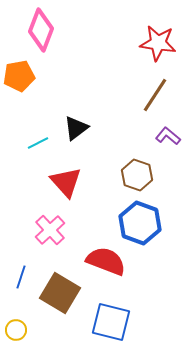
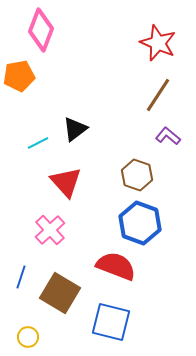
red star: rotated 15 degrees clockwise
brown line: moved 3 px right
black triangle: moved 1 px left, 1 px down
red semicircle: moved 10 px right, 5 px down
yellow circle: moved 12 px right, 7 px down
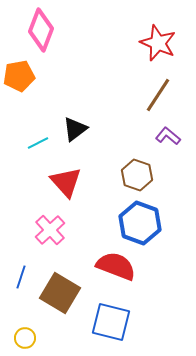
yellow circle: moved 3 px left, 1 px down
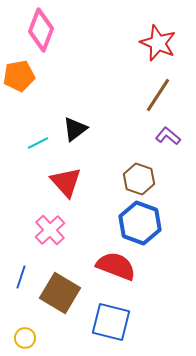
brown hexagon: moved 2 px right, 4 px down
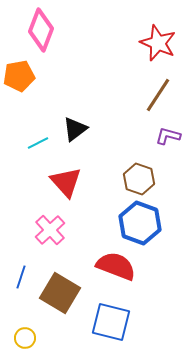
purple L-shape: rotated 25 degrees counterclockwise
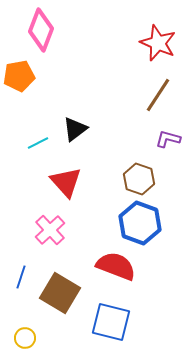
purple L-shape: moved 3 px down
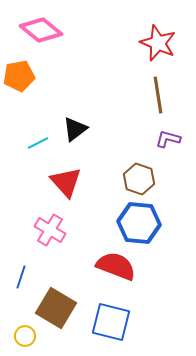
pink diamond: rotated 72 degrees counterclockwise
brown line: rotated 42 degrees counterclockwise
blue hexagon: moved 1 px left; rotated 15 degrees counterclockwise
pink cross: rotated 16 degrees counterclockwise
brown square: moved 4 px left, 15 px down
yellow circle: moved 2 px up
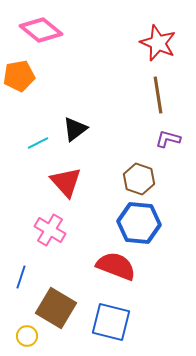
yellow circle: moved 2 px right
